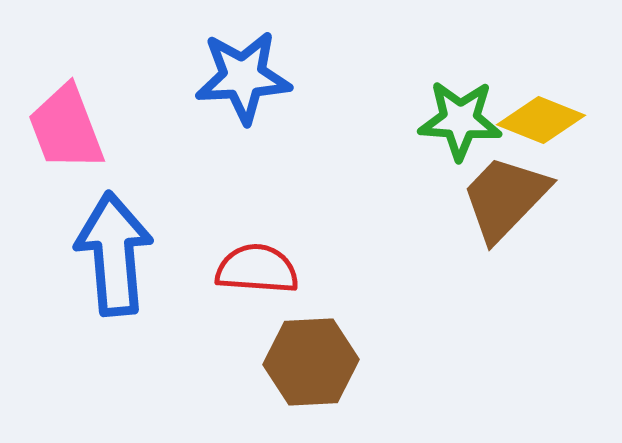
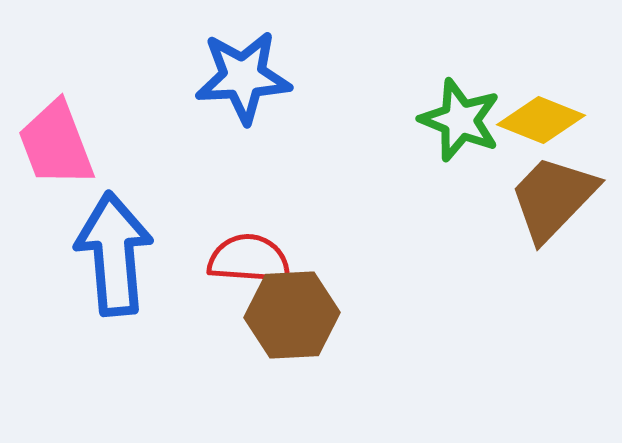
green star: rotated 18 degrees clockwise
pink trapezoid: moved 10 px left, 16 px down
brown trapezoid: moved 48 px right
red semicircle: moved 8 px left, 10 px up
brown hexagon: moved 19 px left, 47 px up
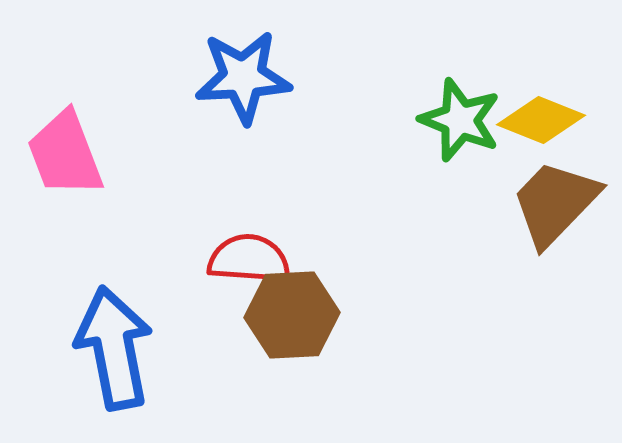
pink trapezoid: moved 9 px right, 10 px down
brown trapezoid: moved 2 px right, 5 px down
blue arrow: moved 94 px down; rotated 6 degrees counterclockwise
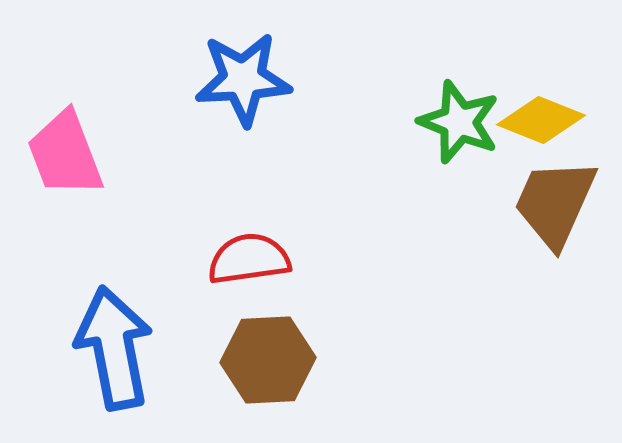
blue star: moved 2 px down
green star: moved 1 px left, 2 px down
brown trapezoid: rotated 20 degrees counterclockwise
red semicircle: rotated 12 degrees counterclockwise
brown hexagon: moved 24 px left, 45 px down
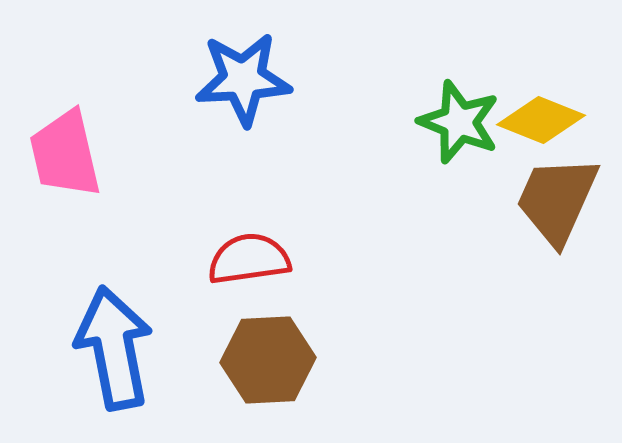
pink trapezoid: rotated 8 degrees clockwise
brown trapezoid: moved 2 px right, 3 px up
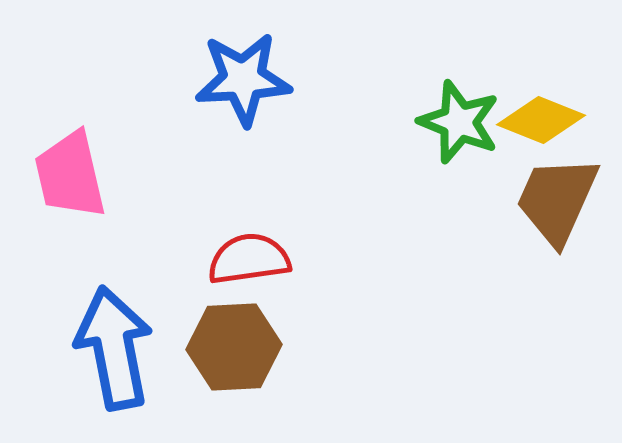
pink trapezoid: moved 5 px right, 21 px down
brown hexagon: moved 34 px left, 13 px up
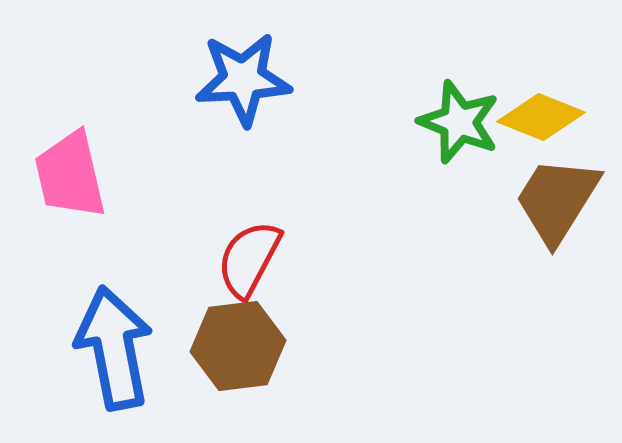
yellow diamond: moved 3 px up
brown trapezoid: rotated 8 degrees clockwise
red semicircle: rotated 54 degrees counterclockwise
brown hexagon: moved 4 px right, 1 px up; rotated 4 degrees counterclockwise
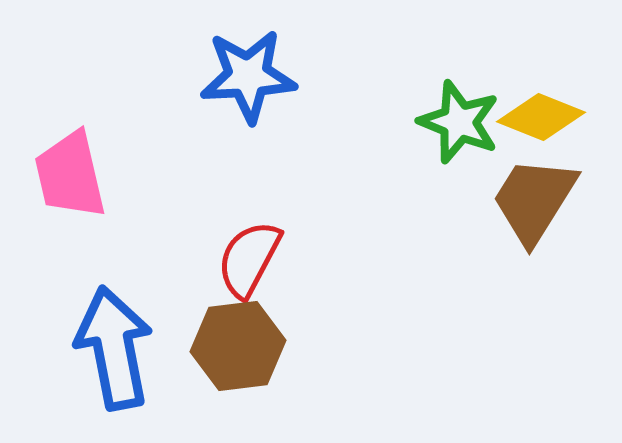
blue star: moved 5 px right, 3 px up
brown trapezoid: moved 23 px left
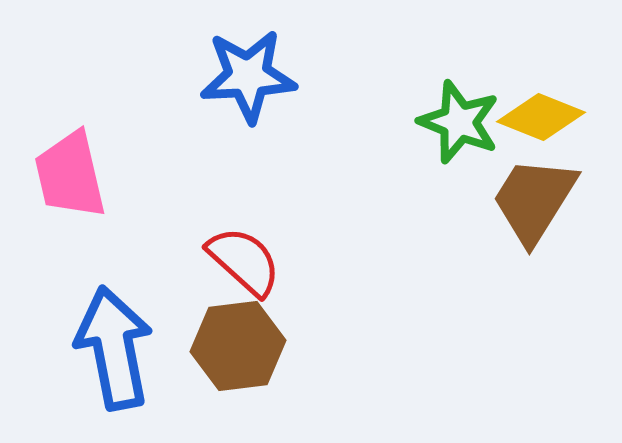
red semicircle: moved 5 px left, 2 px down; rotated 104 degrees clockwise
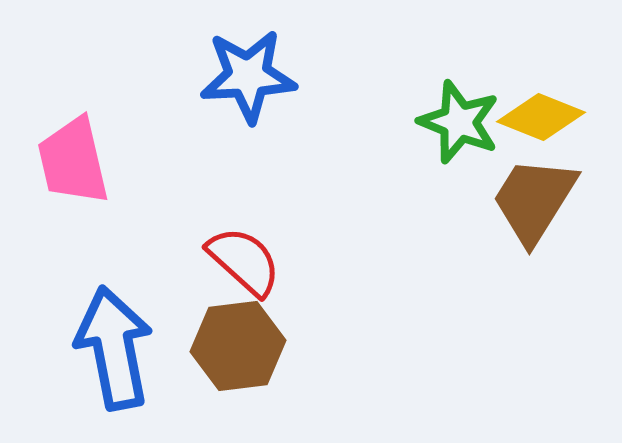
pink trapezoid: moved 3 px right, 14 px up
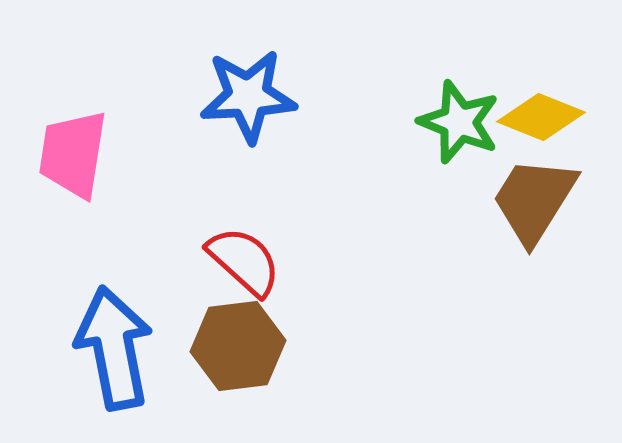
blue star: moved 20 px down
pink trapezoid: moved 7 px up; rotated 22 degrees clockwise
